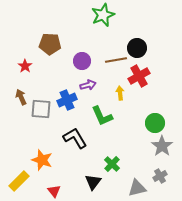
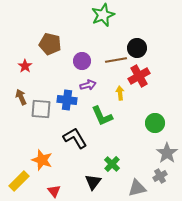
brown pentagon: rotated 10 degrees clockwise
blue cross: rotated 30 degrees clockwise
gray star: moved 5 px right, 7 px down
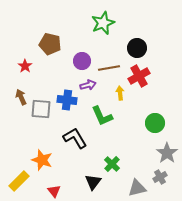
green star: moved 8 px down
brown line: moved 7 px left, 8 px down
gray cross: moved 1 px down
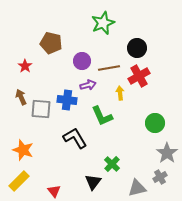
brown pentagon: moved 1 px right, 1 px up
orange star: moved 19 px left, 10 px up
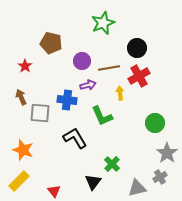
gray square: moved 1 px left, 4 px down
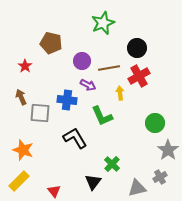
purple arrow: rotated 42 degrees clockwise
gray star: moved 1 px right, 3 px up
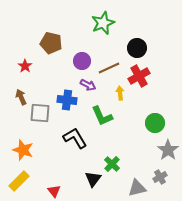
brown line: rotated 15 degrees counterclockwise
black triangle: moved 3 px up
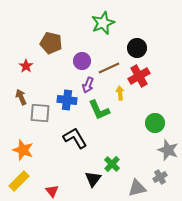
red star: moved 1 px right
purple arrow: rotated 84 degrees clockwise
green L-shape: moved 3 px left, 6 px up
gray star: rotated 15 degrees counterclockwise
red triangle: moved 2 px left
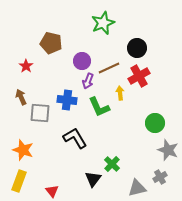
purple arrow: moved 4 px up
green L-shape: moved 3 px up
yellow rectangle: rotated 25 degrees counterclockwise
